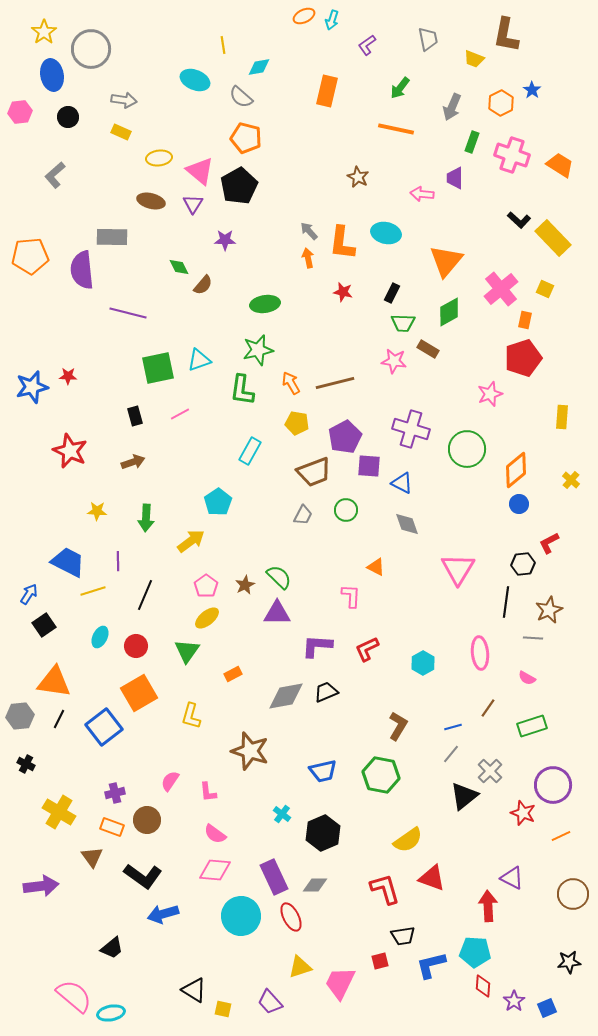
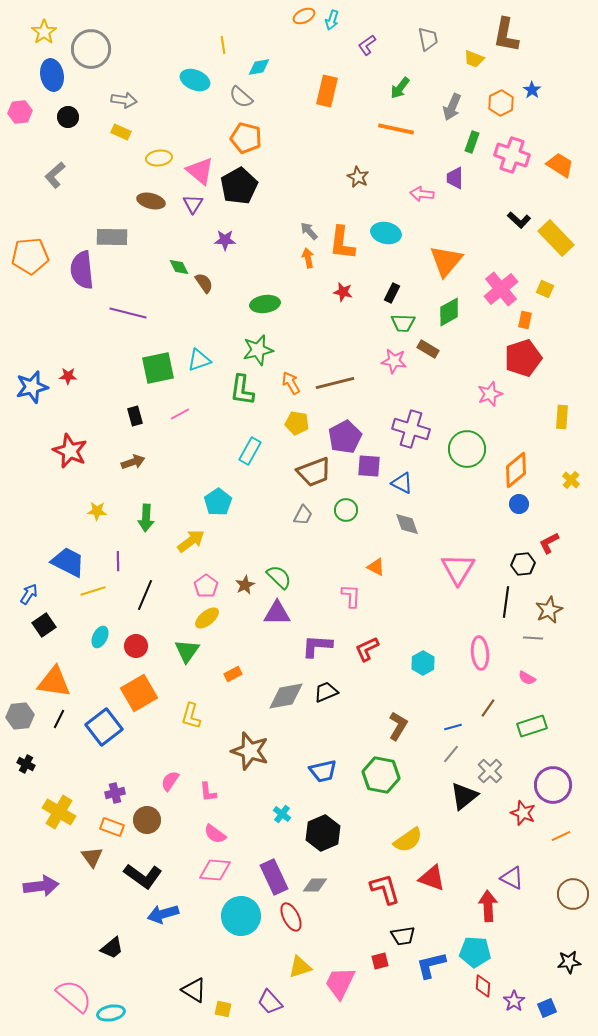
yellow rectangle at (553, 238): moved 3 px right
brown semicircle at (203, 285): moved 1 px right, 2 px up; rotated 75 degrees counterclockwise
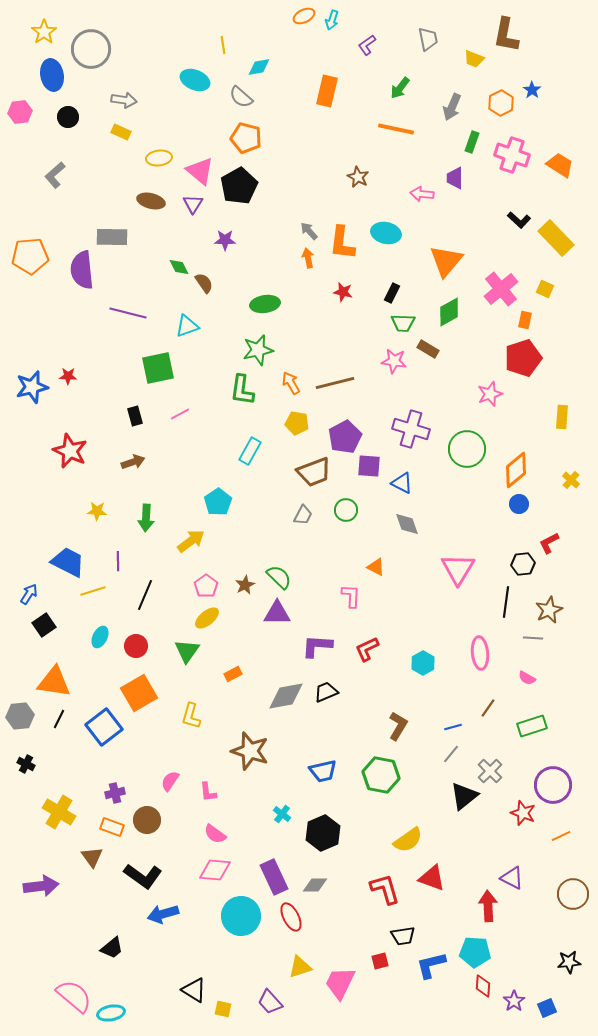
cyan triangle at (199, 360): moved 12 px left, 34 px up
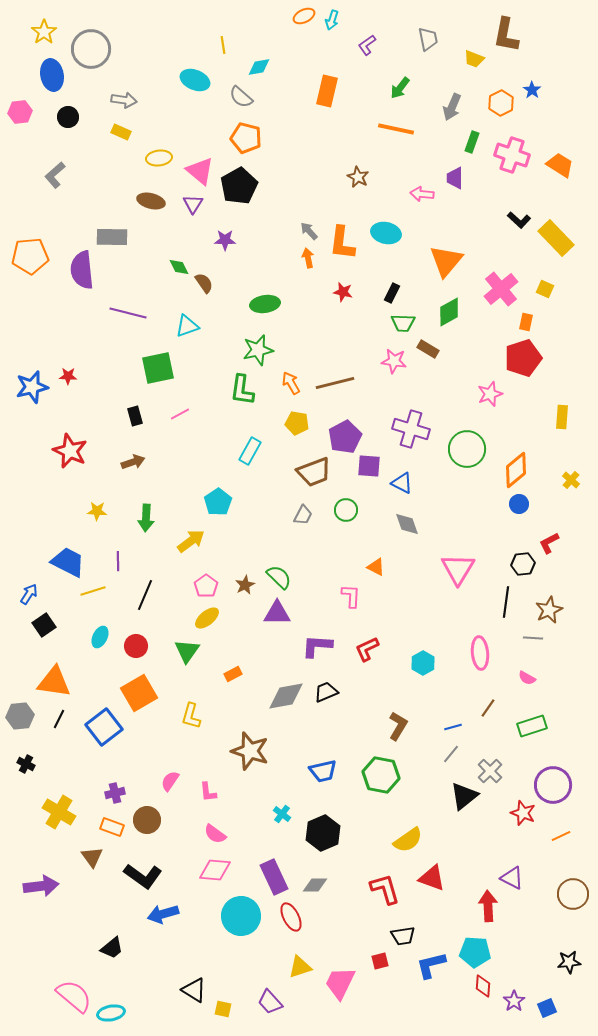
orange rectangle at (525, 320): moved 1 px right, 2 px down
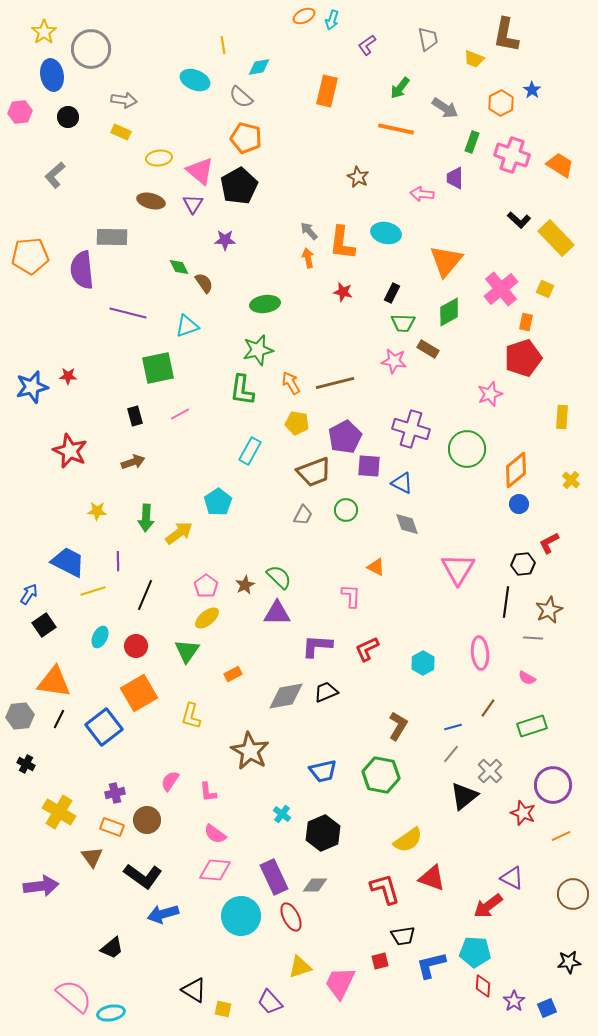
gray arrow at (452, 107): moved 7 px left, 1 px down; rotated 80 degrees counterclockwise
yellow arrow at (191, 541): moved 12 px left, 8 px up
brown star at (250, 751): rotated 12 degrees clockwise
red arrow at (488, 906): rotated 124 degrees counterclockwise
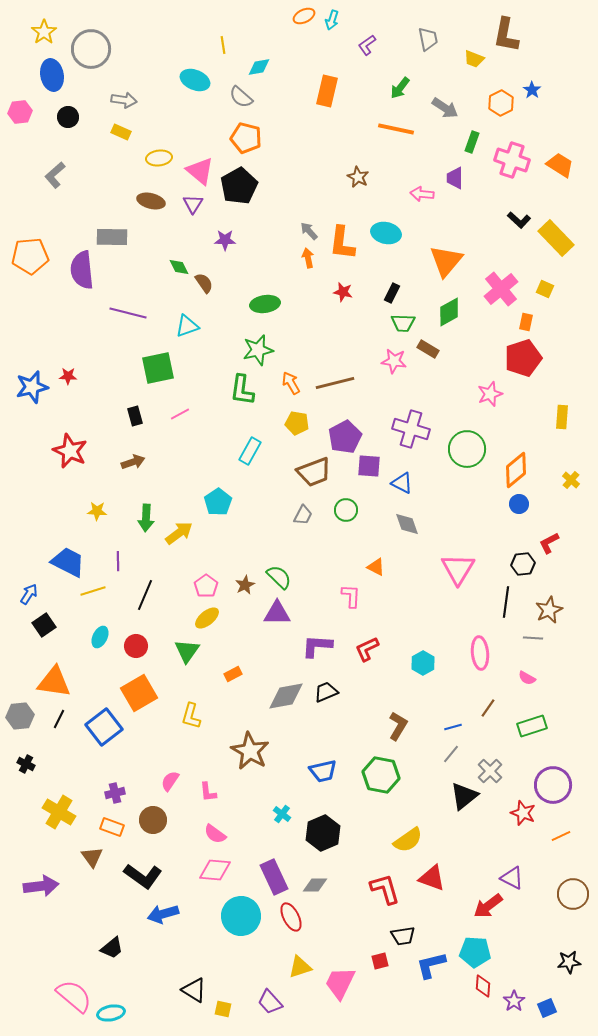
pink cross at (512, 155): moved 5 px down
brown circle at (147, 820): moved 6 px right
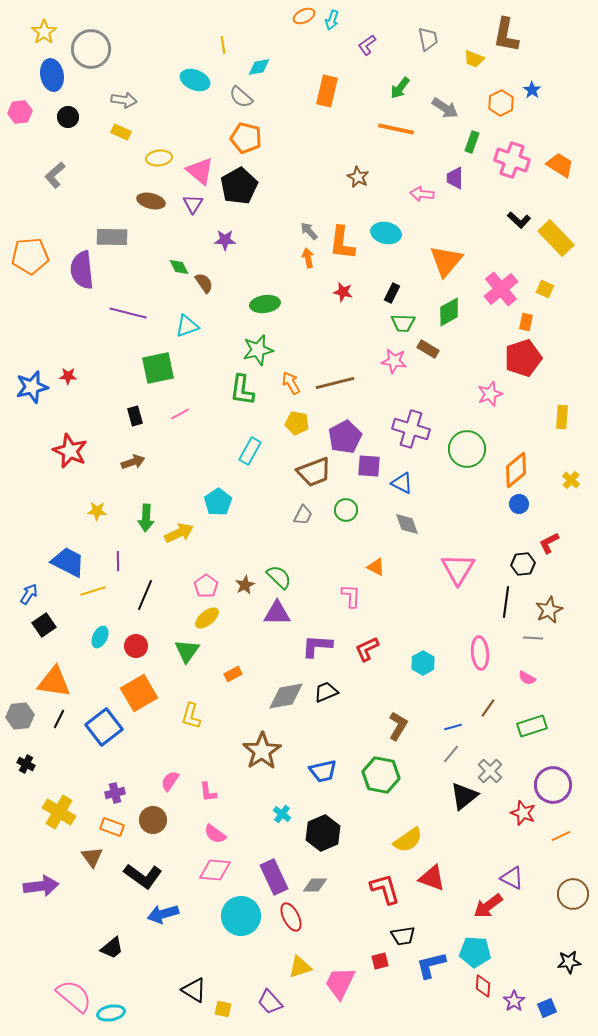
yellow arrow at (179, 533): rotated 12 degrees clockwise
brown star at (250, 751): moved 12 px right; rotated 9 degrees clockwise
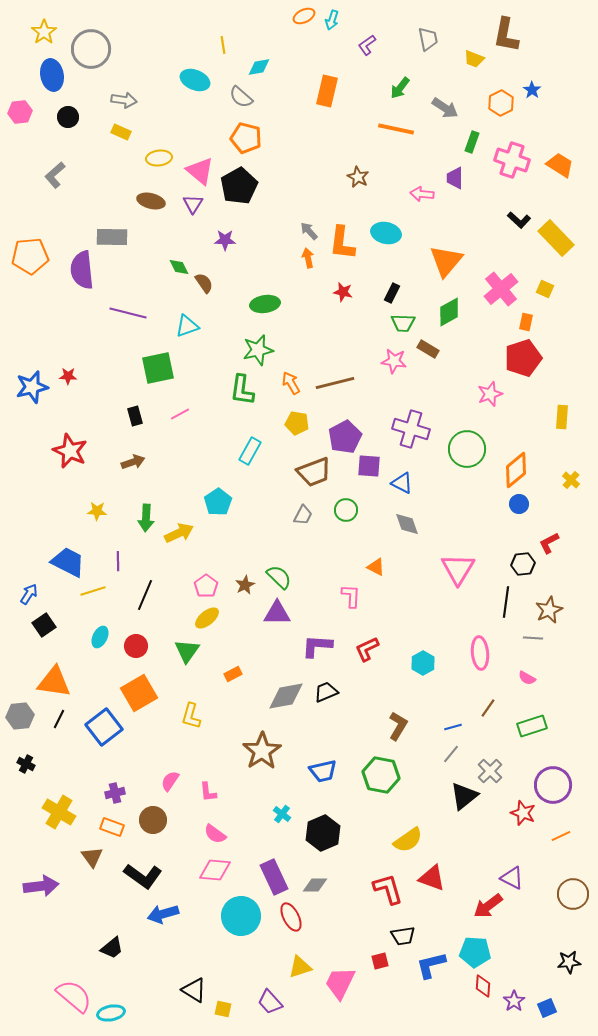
red L-shape at (385, 889): moved 3 px right
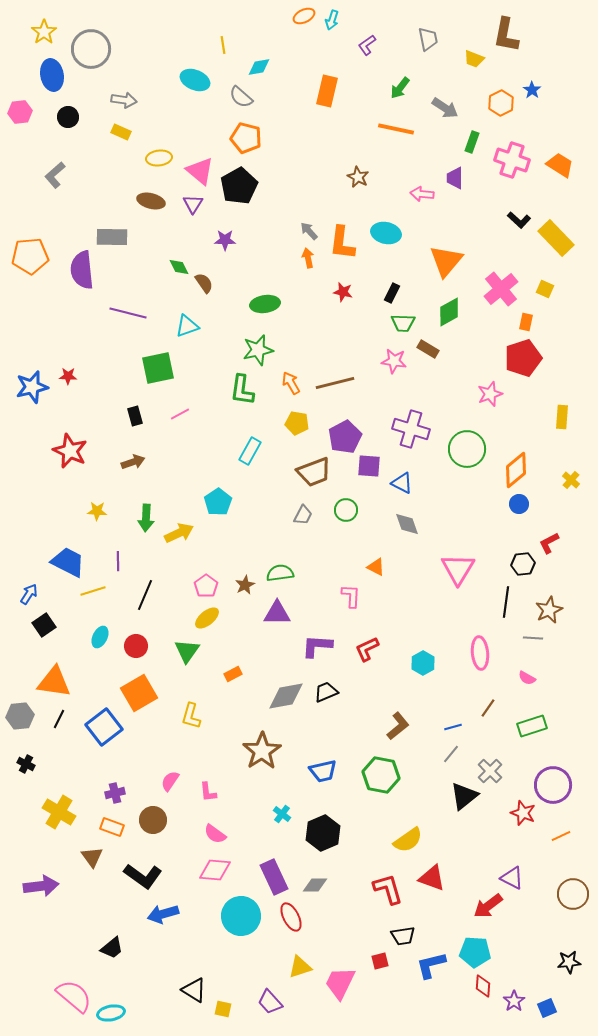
green semicircle at (279, 577): moved 1 px right, 4 px up; rotated 52 degrees counterclockwise
brown L-shape at (398, 726): rotated 20 degrees clockwise
